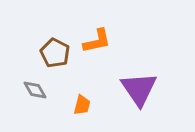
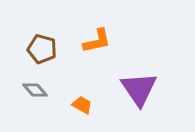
brown pentagon: moved 13 px left, 4 px up; rotated 12 degrees counterclockwise
gray diamond: rotated 10 degrees counterclockwise
orange trapezoid: rotated 75 degrees counterclockwise
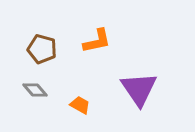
orange trapezoid: moved 2 px left
